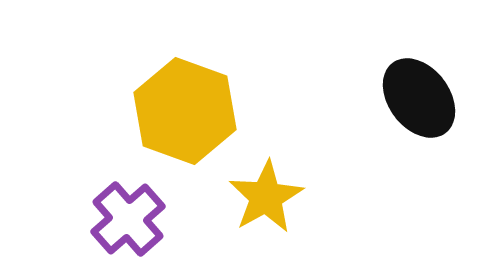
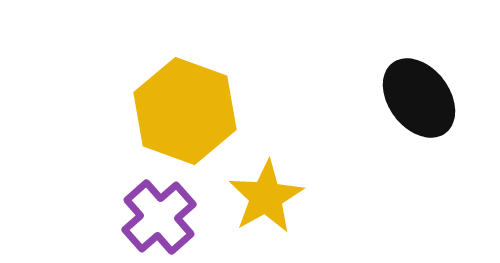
purple cross: moved 31 px right, 2 px up
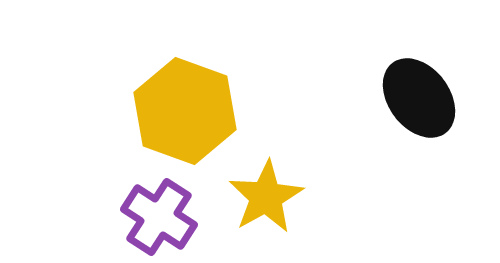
purple cross: rotated 16 degrees counterclockwise
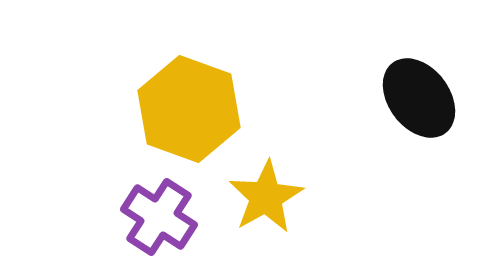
yellow hexagon: moved 4 px right, 2 px up
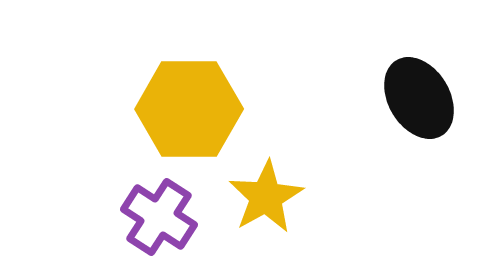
black ellipse: rotated 6 degrees clockwise
yellow hexagon: rotated 20 degrees counterclockwise
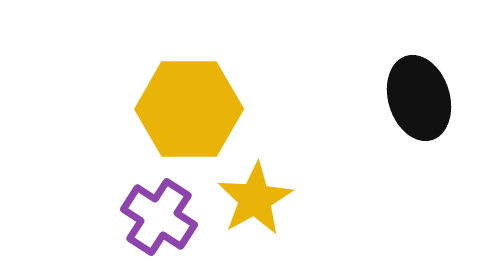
black ellipse: rotated 14 degrees clockwise
yellow star: moved 11 px left, 2 px down
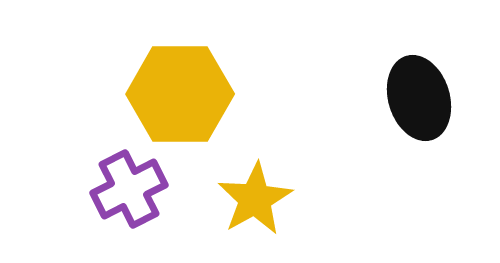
yellow hexagon: moved 9 px left, 15 px up
purple cross: moved 30 px left, 28 px up; rotated 30 degrees clockwise
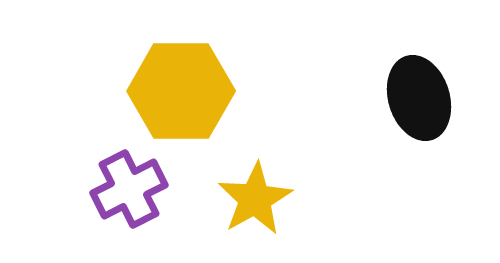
yellow hexagon: moved 1 px right, 3 px up
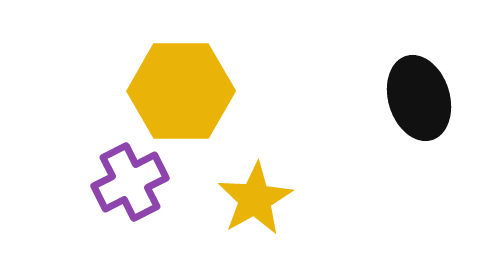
purple cross: moved 1 px right, 7 px up
